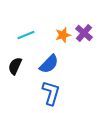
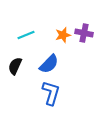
purple cross: rotated 30 degrees counterclockwise
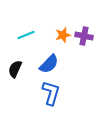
purple cross: moved 3 px down
black semicircle: moved 3 px down
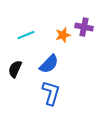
purple cross: moved 9 px up
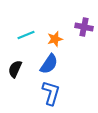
orange star: moved 8 px left, 4 px down
blue semicircle: rotated 10 degrees counterclockwise
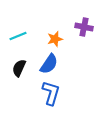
cyan line: moved 8 px left, 1 px down
black semicircle: moved 4 px right, 1 px up
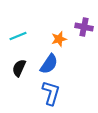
orange star: moved 4 px right
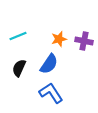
purple cross: moved 14 px down
blue L-shape: rotated 50 degrees counterclockwise
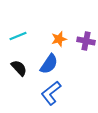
purple cross: moved 2 px right
black semicircle: rotated 114 degrees clockwise
blue L-shape: rotated 95 degrees counterclockwise
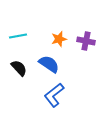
cyan line: rotated 12 degrees clockwise
blue semicircle: rotated 90 degrees counterclockwise
blue L-shape: moved 3 px right, 2 px down
